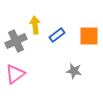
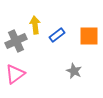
gray star: rotated 14 degrees clockwise
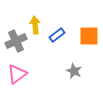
pink triangle: moved 2 px right
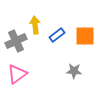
orange square: moved 4 px left
gray star: rotated 21 degrees counterclockwise
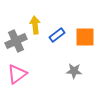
orange square: moved 1 px down
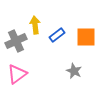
orange square: moved 1 px right
gray star: rotated 21 degrees clockwise
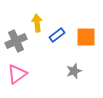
yellow arrow: moved 2 px right, 2 px up
gray star: rotated 28 degrees clockwise
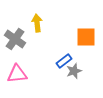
blue rectangle: moved 7 px right, 26 px down
gray cross: moved 1 px left, 2 px up; rotated 30 degrees counterclockwise
pink triangle: rotated 30 degrees clockwise
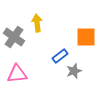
gray cross: moved 1 px left, 2 px up
blue rectangle: moved 4 px left, 5 px up
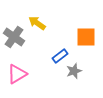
yellow arrow: rotated 48 degrees counterclockwise
pink triangle: rotated 25 degrees counterclockwise
